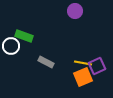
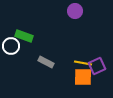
orange square: rotated 24 degrees clockwise
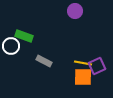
gray rectangle: moved 2 px left, 1 px up
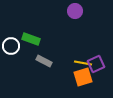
green rectangle: moved 7 px right, 3 px down
purple square: moved 1 px left, 2 px up
orange square: rotated 18 degrees counterclockwise
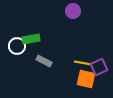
purple circle: moved 2 px left
green rectangle: rotated 30 degrees counterclockwise
white circle: moved 6 px right
purple square: moved 3 px right, 3 px down
orange square: moved 3 px right, 2 px down; rotated 30 degrees clockwise
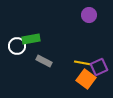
purple circle: moved 16 px right, 4 px down
orange square: rotated 24 degrees clockwise
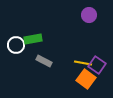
green rectangle: moved 2 px right
white circle: moved 1 px left, 1 px up
purple square: moved 2 px left, 2 px up; rotated 30 degrees counterclockwise
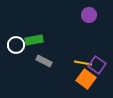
green rectangle: moved 1 px right, 1 px down
